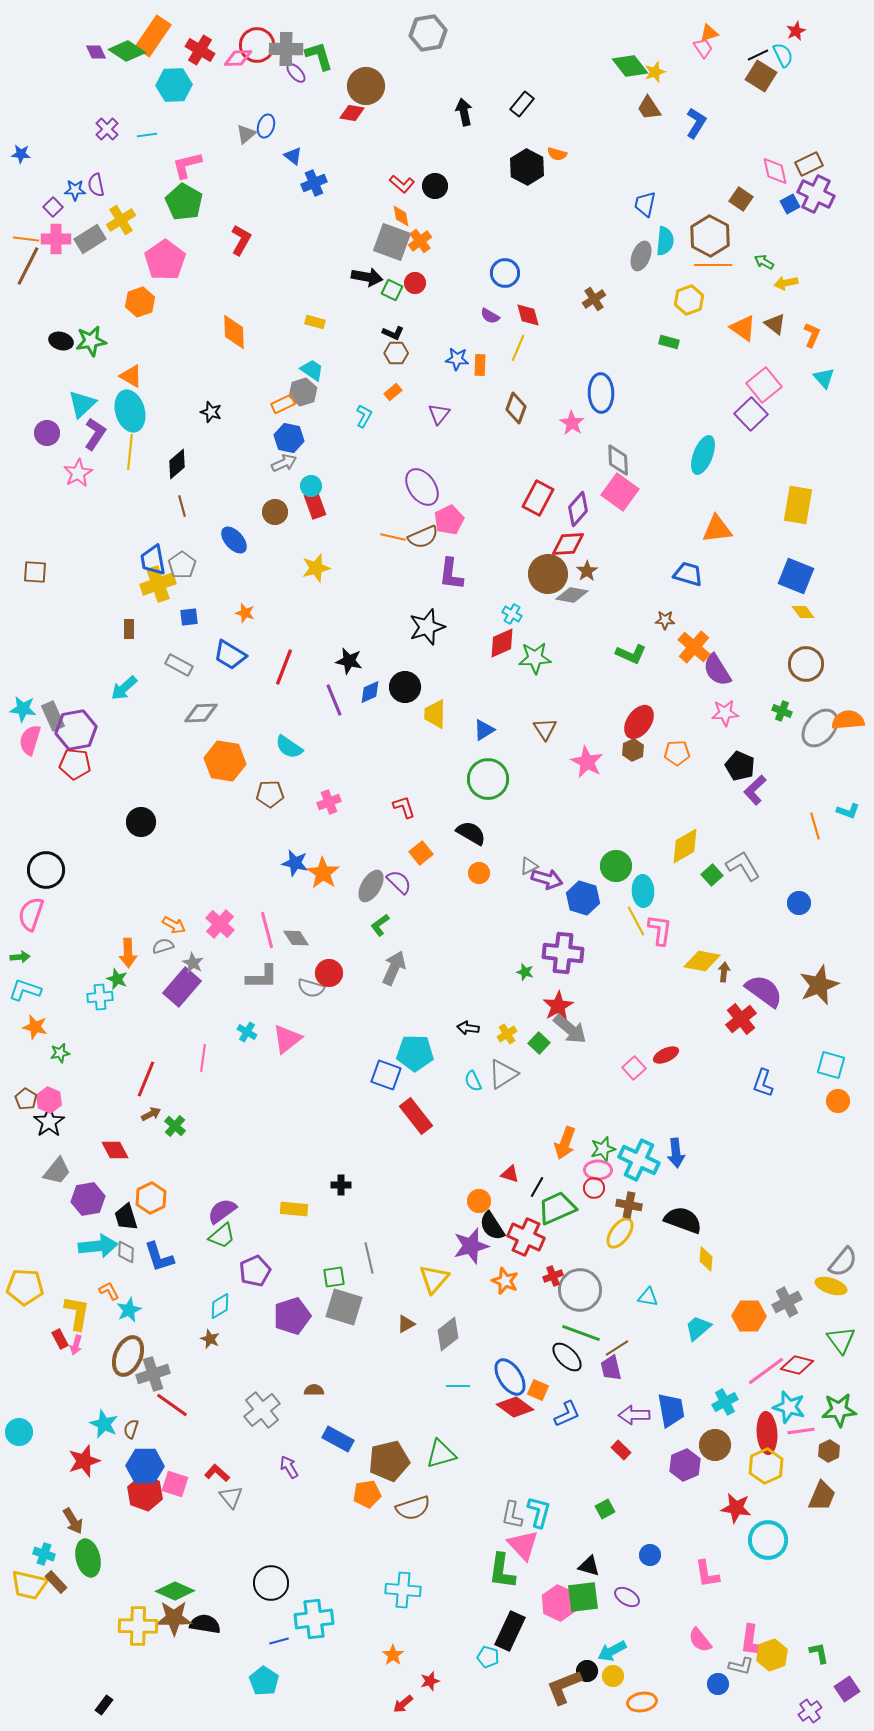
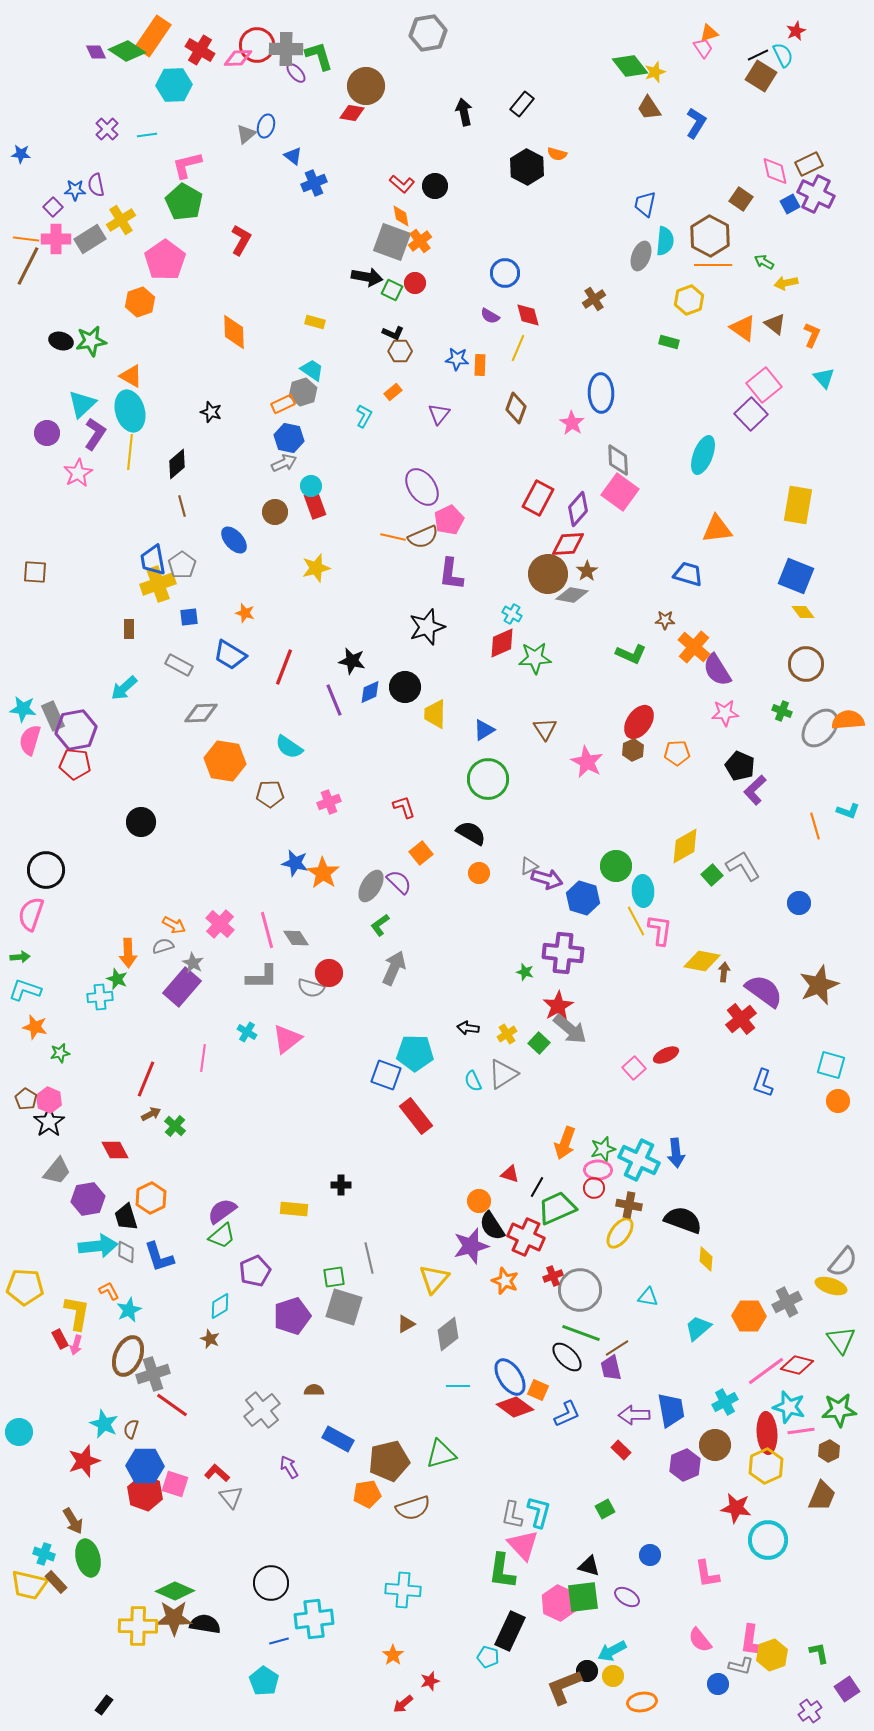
brown hexagon at (396, 353): moved 4 px right, 2 px up
black star at (349, 661): moved 3 px right
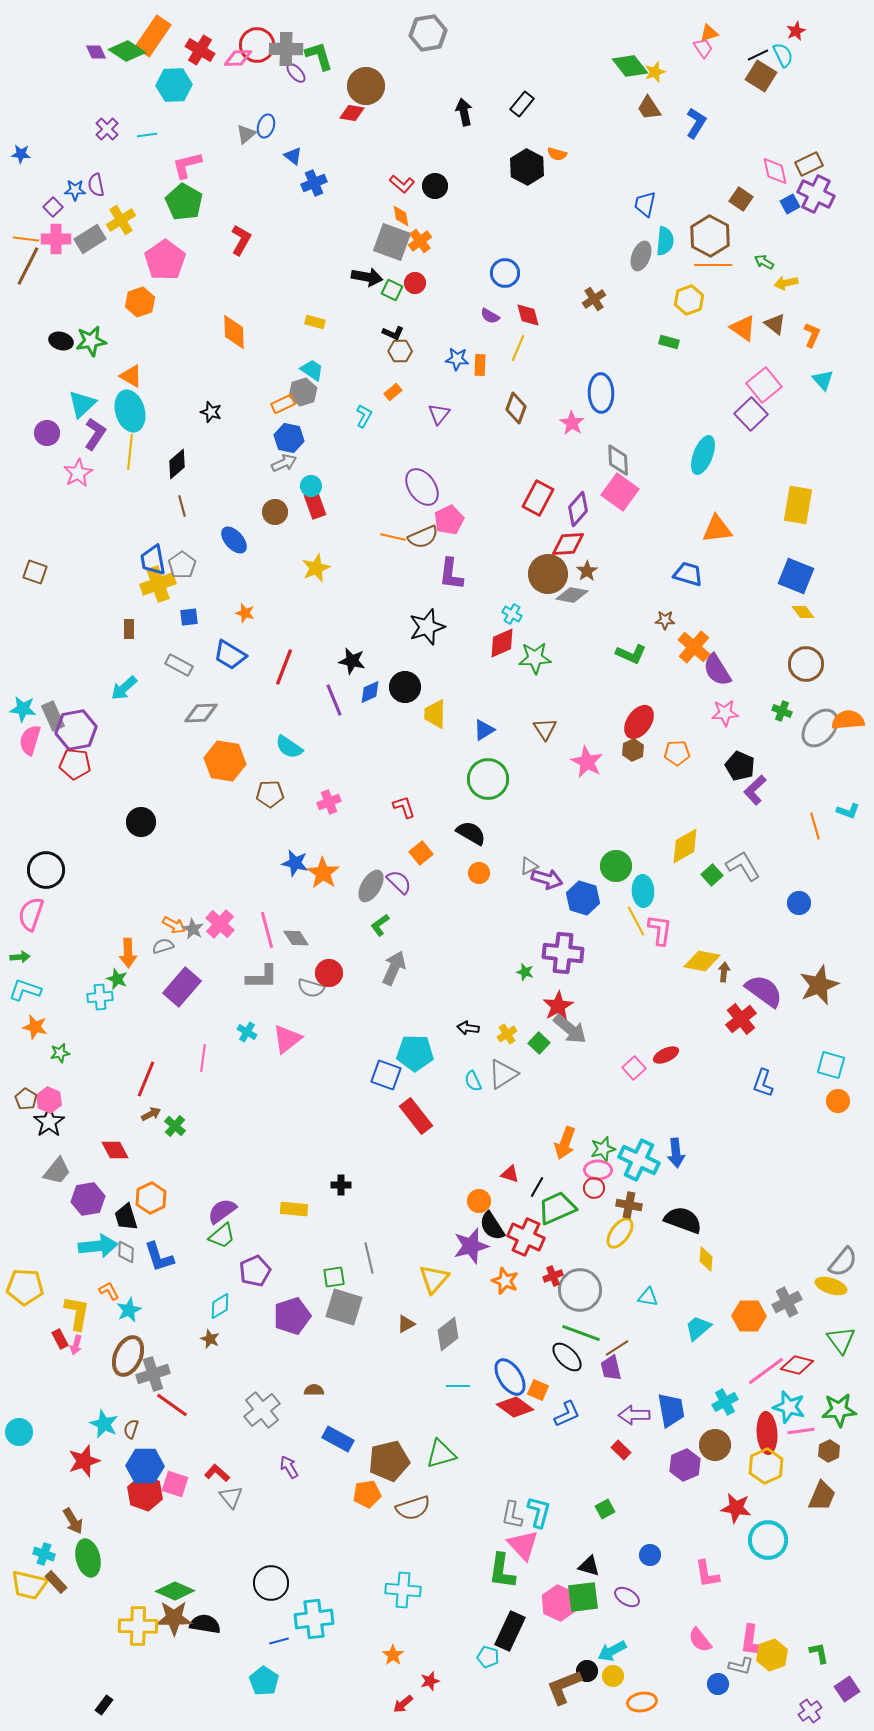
cyan triangle at (824, 378): moved 1 px left, 2 px down
yellow star at (316, 568): rotated 8 degrees counterclockwise
brown square at (35, 572): rotated 15 degrees clockwise
gray star at (193, 963): moved 34 px up
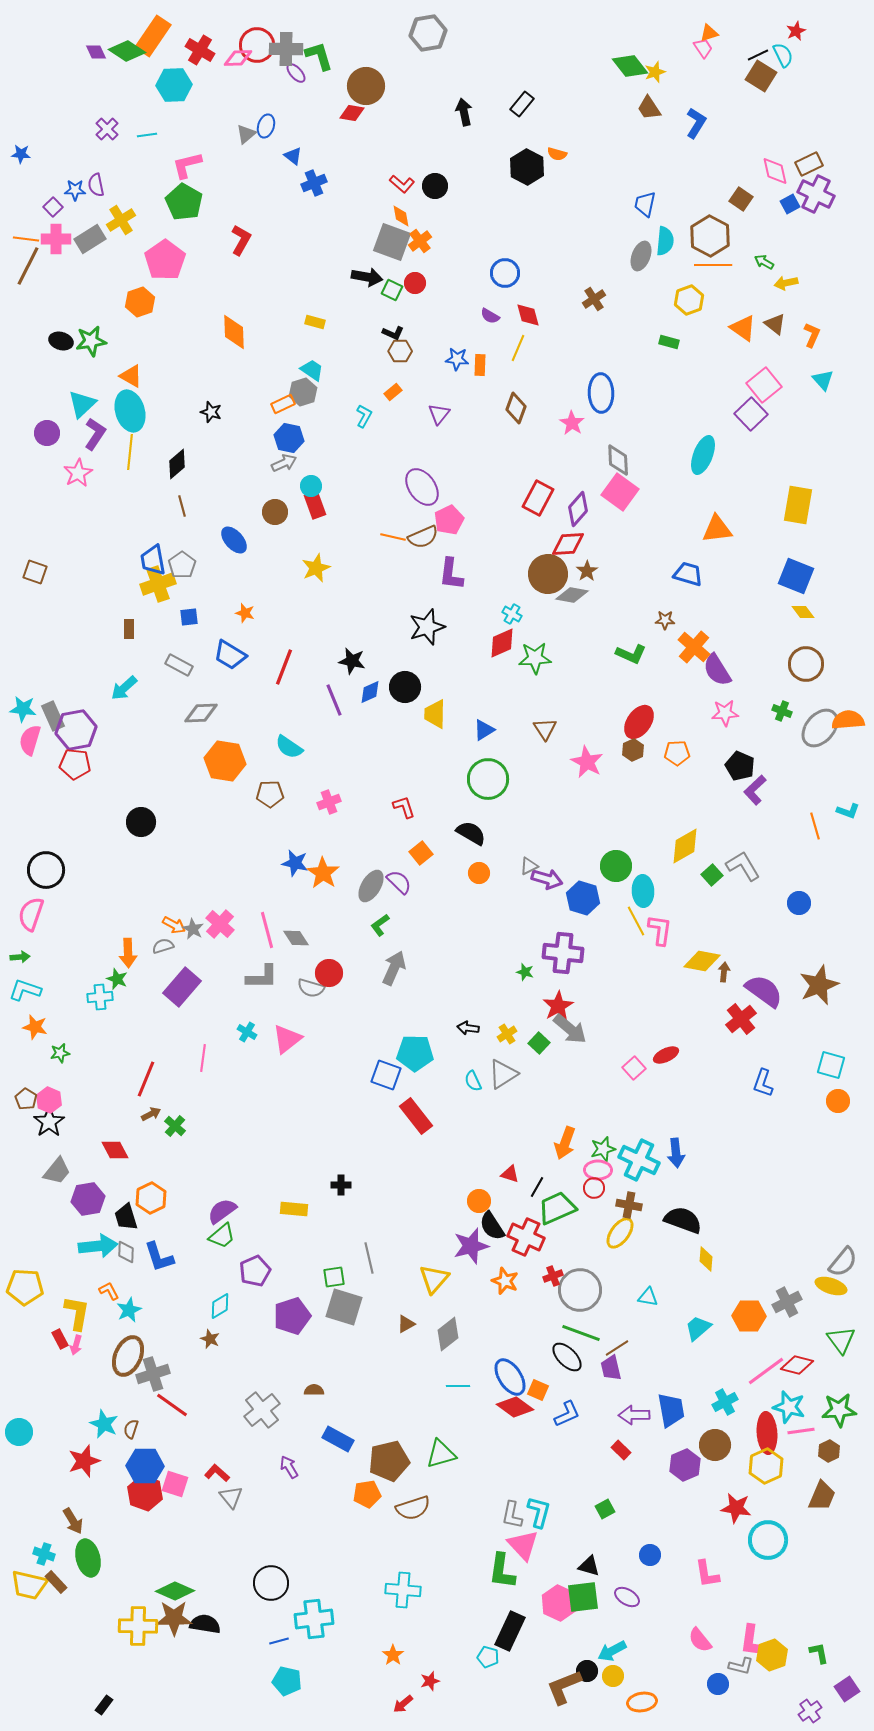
cyan pentagon at (264, 1681): moved 23 px right; rotated 20 degrees counterclockwise
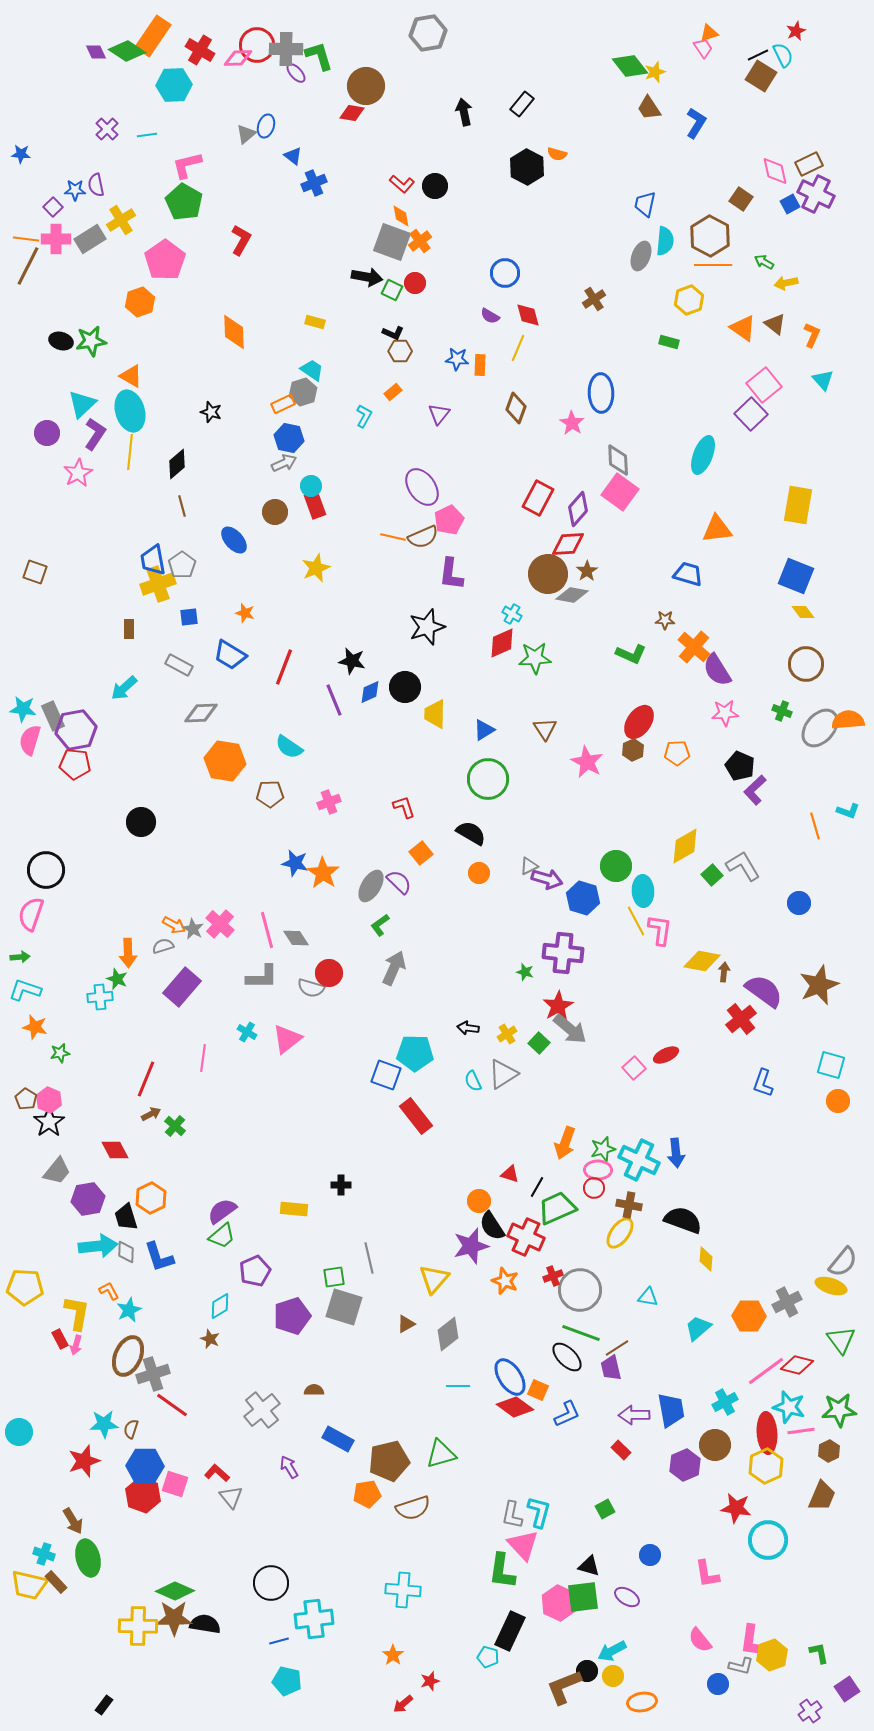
cyan star at (104, 1424): rotated 28 degrees counterclockwise
red hexagon at (145, 1493): moved 2 px left, 2 px down
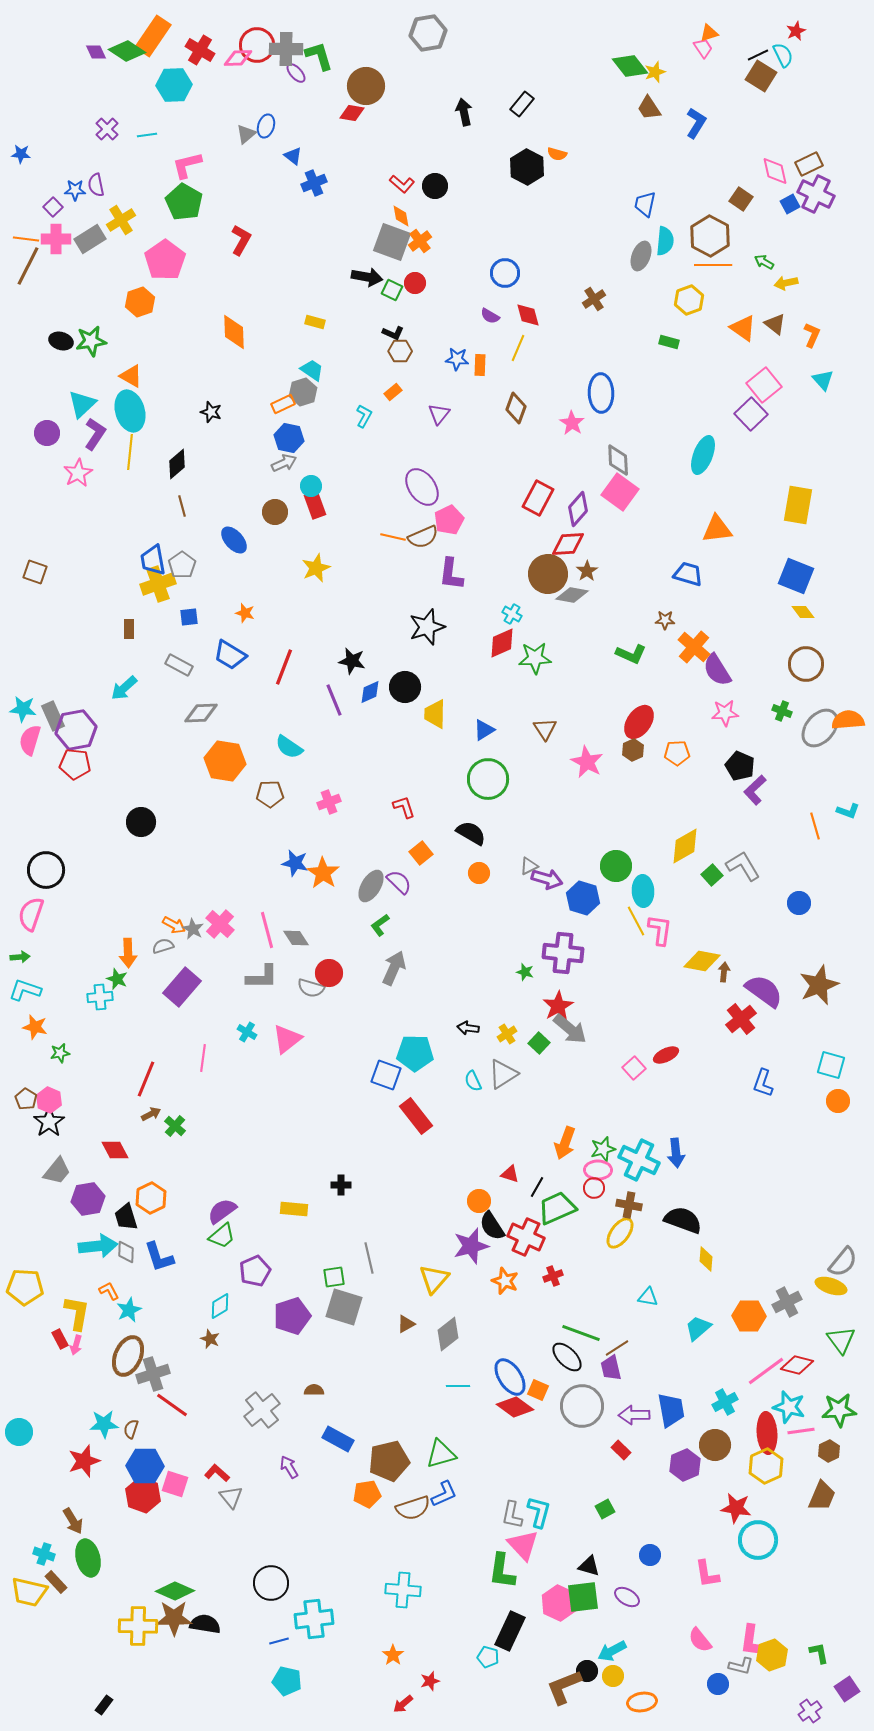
gray circle at (580, 1290): moved 2 px right, 116 px down
blue L-shape at (567, 1414): moved 123 px left, 80 px down
cyan circle at (768, 1540): moved 10 px left
yellow trapezoid at (29, 1585): moved 7 px down
